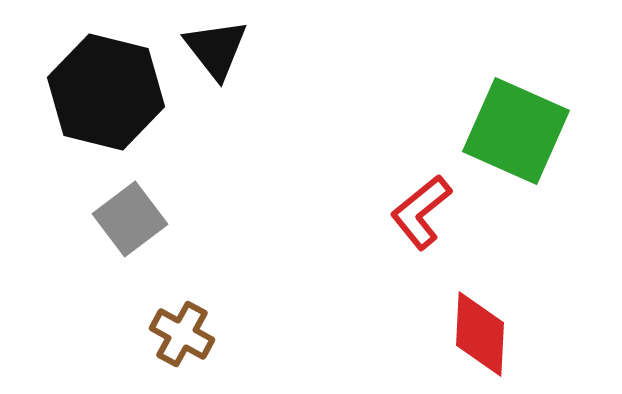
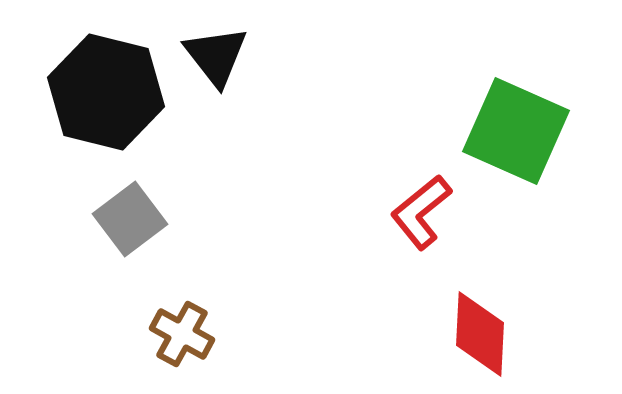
black triangle: moved 7 px down
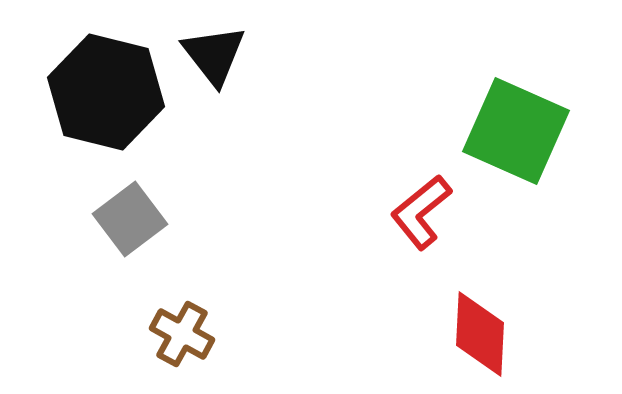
black triangle: moved 2 px left, 1 px up
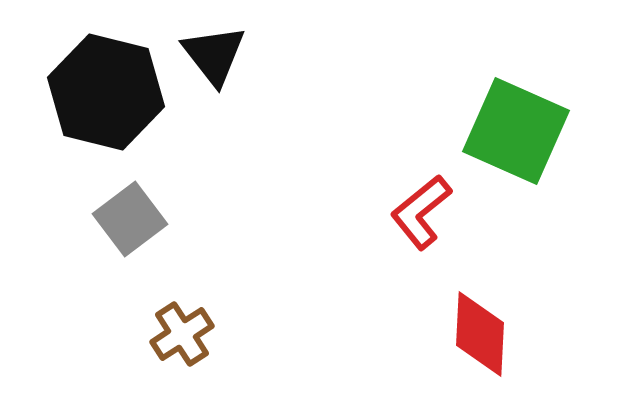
brown cross: rotated 28 degrees clockwise
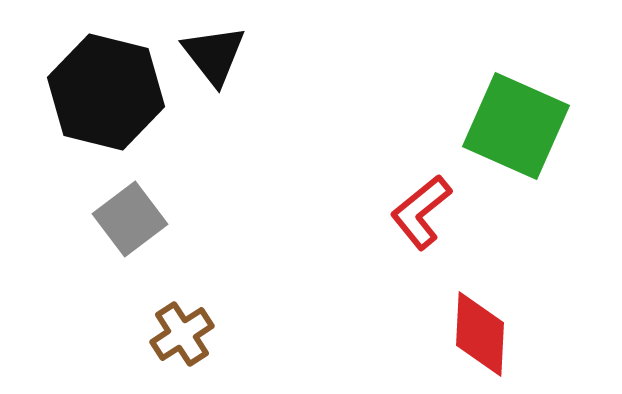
green square: moved 5 px up
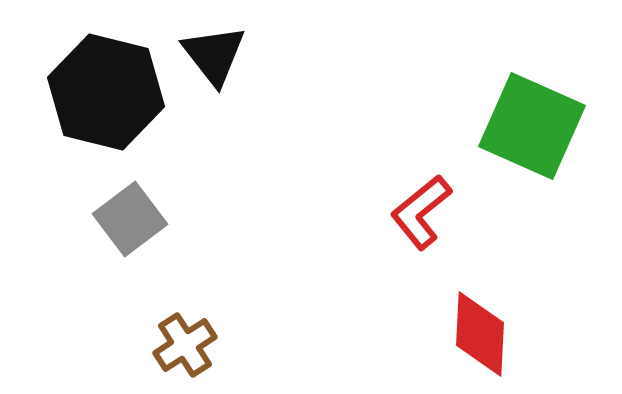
green square: moved 16 px right
brown cross: moved 3 px right, 11 px down
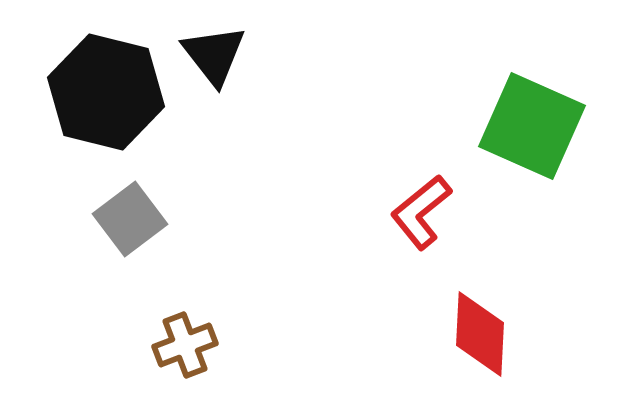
brown cross: rotated 12 degrees clockwise
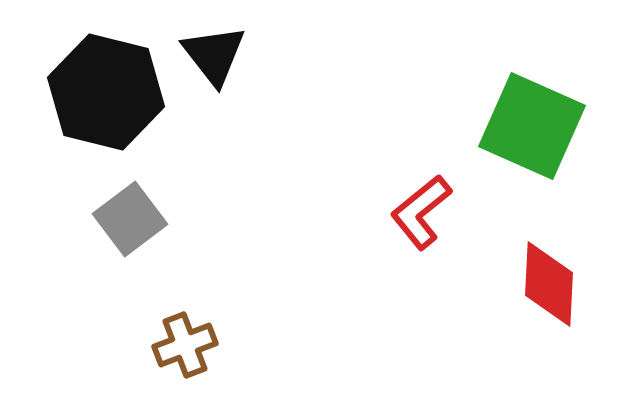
red diamond: moved 69 px right, 50 px up
